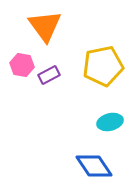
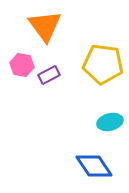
yellow pentagon: moved 2 px up; rotated 18 degrees clockwise
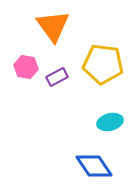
orange triangle: moved 8 px right
pink hexagon: moved 4 px right, 2 px down
purple rectangle: moved 8 px right, 2 px down
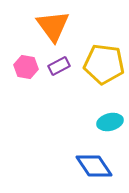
yellow pentagon: moved 1 px right
purple rectangle: moved 2 px right, 11 px up
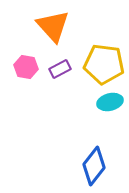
orange triangle: rotated 6 degrees counterclockwise
purple rectangle: moved 1 px right, 3 px down
cyan ellipse: moved 20 px up
blue diamond: rotated 72 degrees clockwise
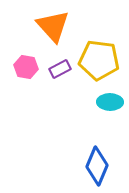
yellow pentagon: moved 5 px left, 4 px up
cyan ellipse: rotated 15 degrees clockwise
blue diamond: moved 3 px right; rotated 15 degrees counterclockwise
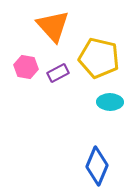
yellow pentagon: moved 2 px up; rotated 6 degrees clockwise
purple rectangle: moved 2 px left, 4 px down
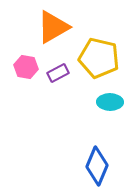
orange triangle: moved 1 px down; rotated 42 degrees clockwise
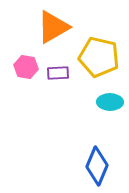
yellow pentagon: moved 1 px up
purple rectangle: rotated 25 degrees clockwise
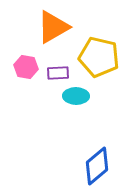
cyan ellipse: moved 34 px left, 6 px up
blue diamond: rotated 27 degrees clockwise
